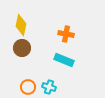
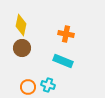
cyan rectangle: moved 1 px left, 1 px down
cyan cross: moved 1 px left, 2 px up
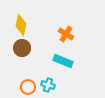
orange cross: rotated 21 degrees clockwise
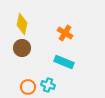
yellow diamond: moved 1 px right, 1 px up
orange cross: moved 1 px left, 1 px up
cyan rectangle: moved 1 px right, 1 px down
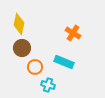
yellow diamond: moved 3 px left
orange cross: moved 8 px right
orange circle: moved 7 px right, 20 px up
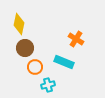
orange cross: moved 3 px right, 6 px down
brown circle: moved 3 px right
cyan cross: rotated 32 degrees counterclockwise
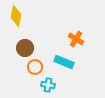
yellow diamond: moved 3 px left, 8 px up
cyan cross: rotated 24 degrees clockwise
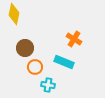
yellow diamond: moved 2 px left, 2 px up
orange cross: moved 2 px left
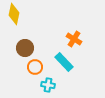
cyan rectangle: rotated 24 degrees clockwise
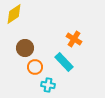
yellow diamond: rotated 45 degrees clockwise
